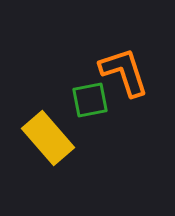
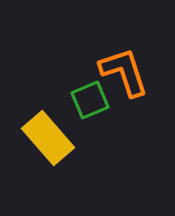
green square: rotated 12 degrees counterclockwise
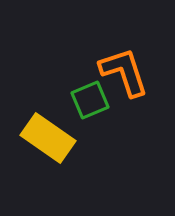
yellow rectangle: rotated 14 degrees counterclockwise
